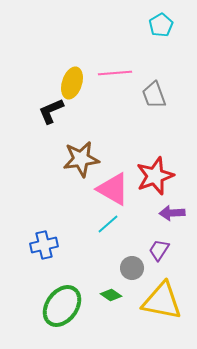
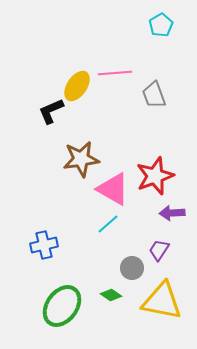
yellow ellipse: moved 5 px right, 3 px down; rotated 16 degrees clockwise
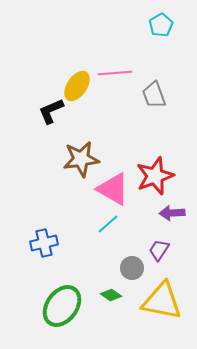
blue cross: moved 2 px up
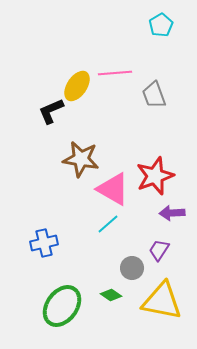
brown star: rotated 18 degrees clockwise
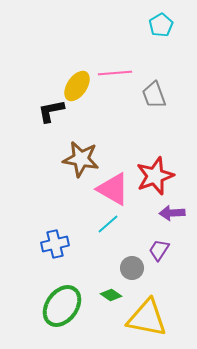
black L-shape: rotated 12 degrees clockwise
blue cross: moved 11 px right, 1 px down
yellow triangle: moved 15 px left, 17 px down
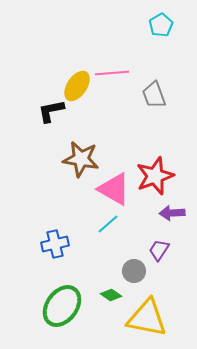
pink line: moved 3 px left
pink triangle: moved 1 px right
gray circle: moved 2 px right, 3 px down
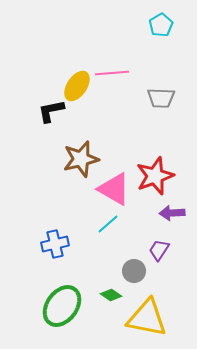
gray trapezoid: moved 7 px right, 3 px down; rotated 68 degrees counterclockwise
brown star: rotated 24 degrees counterclockwise
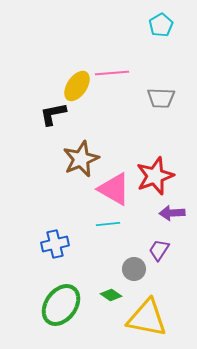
black L-shape: moved 2 px right, 3 px down
brown star: rotated 9 degrees counterclockwise
cyan line: rotated 35 degrees clockwise
gray circle: moved 2 px up
green ellipse: moved 1 px left, 1 px up
